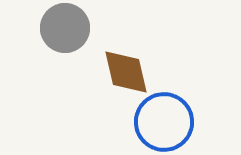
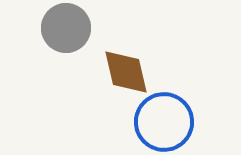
gray circle: moved 1 px right
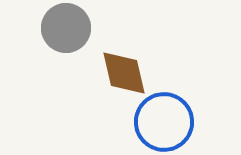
brown diamond: moved 2 px left, 1 px down
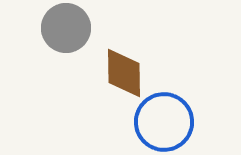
brown diamond: rotated 12 degrees clockwise
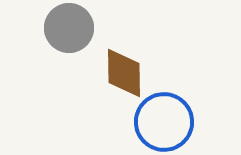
gray circle: moved 3 px right
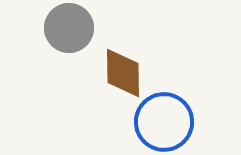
brown diamond: moved 1 px left
